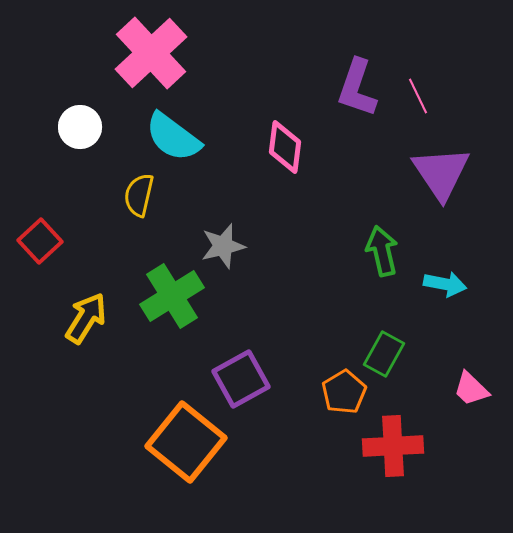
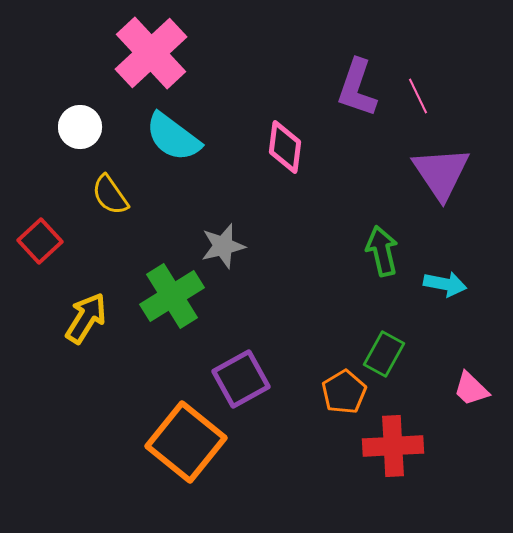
yellow semicircle: moved 29 px left; rotated 48 degrees counterclockwise
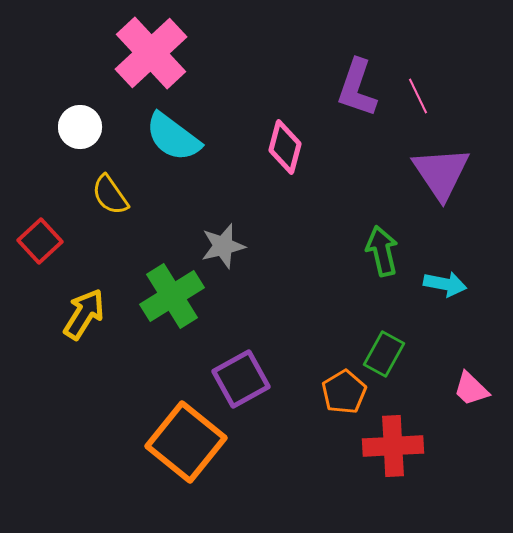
pink diamond: rotated 8 degrees clockwise
yellow arrow: moved 2 px left, 4 px up
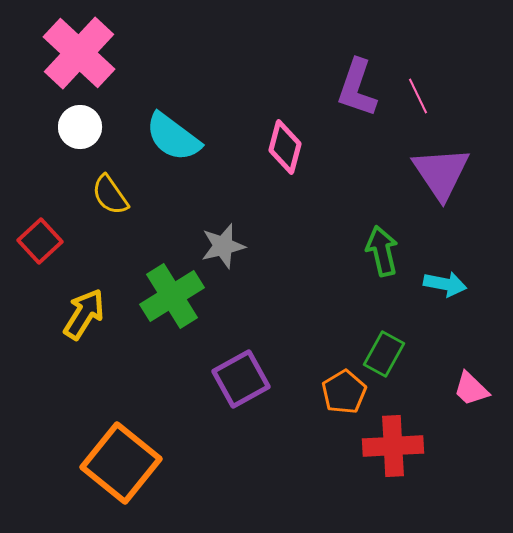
pink cross: moved 72 px left; rotated 4 degrees counterclockwise
orange square: moved 65 px left, 21 px down
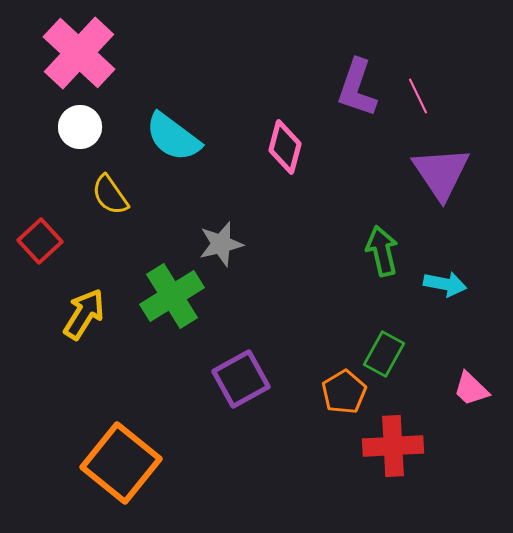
gray star: moved 2 px left, 2 px up
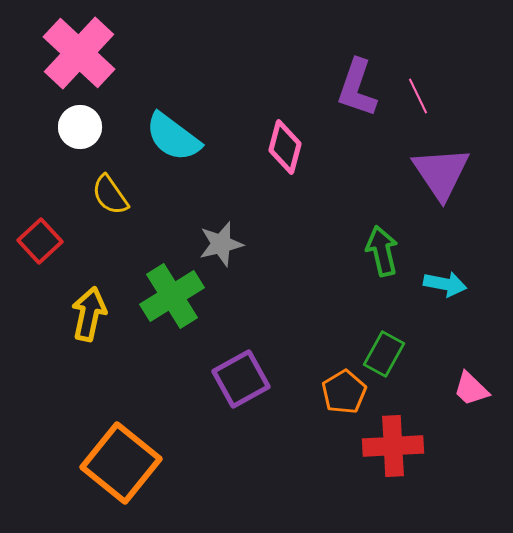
yellow arrow: moved 5 px right; rotated 20 degrees counterclockwise
